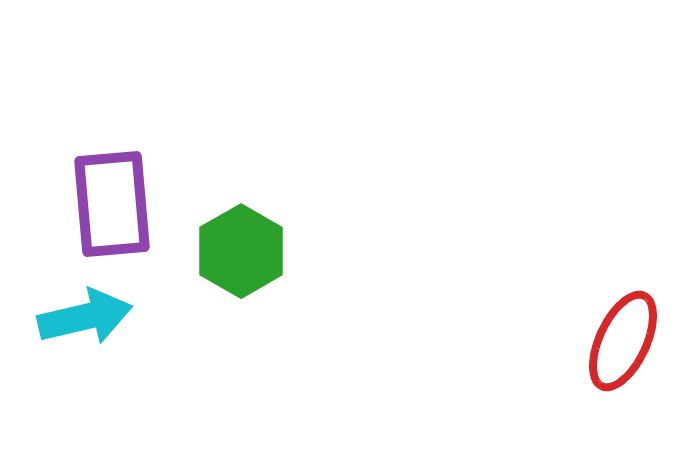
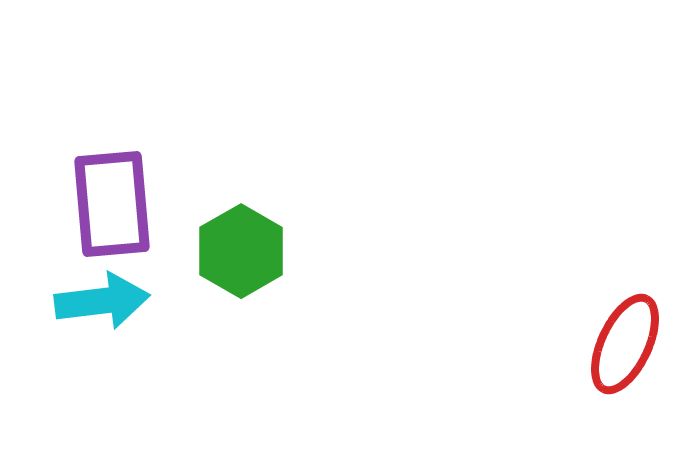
cyan arrow: moved 17 px right, 16 px up; rotated 6 degrees clockwise
red ellipse: moved 2 px right, 3 px down
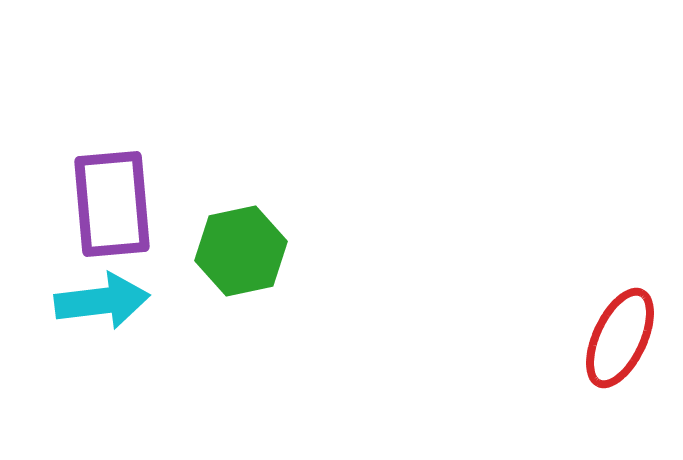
green hexagon: rotated 18 degrees clockwise
red ellipse: moved 5 px left, 6 px up
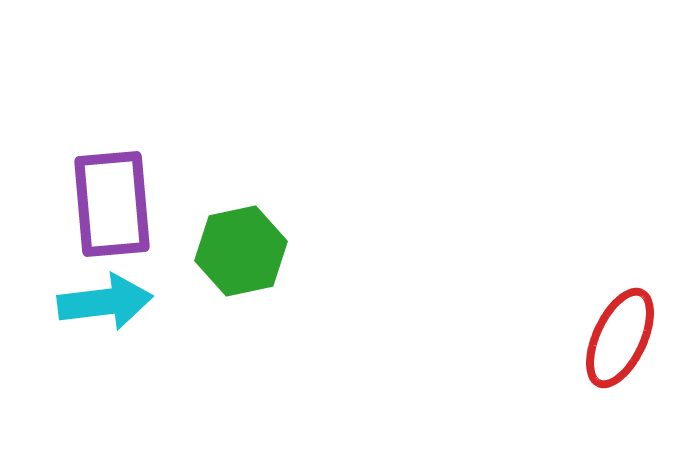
cyan arrow: moved 3 px right, 1 px down
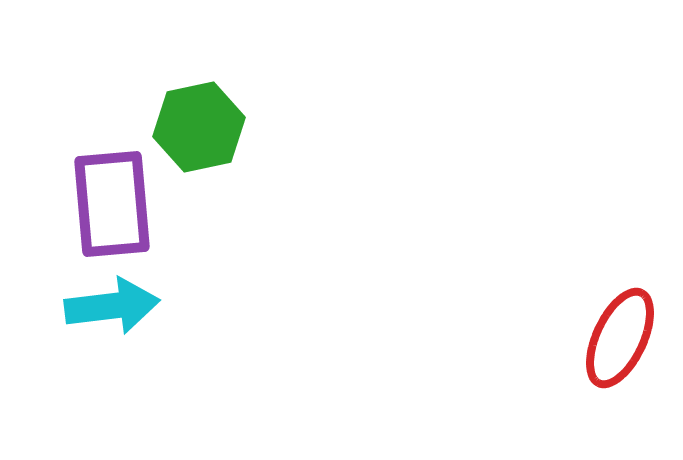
green hexagon: moved 42 px left, 124 px up
cyan arrow: moved 7 px right, 4 px down
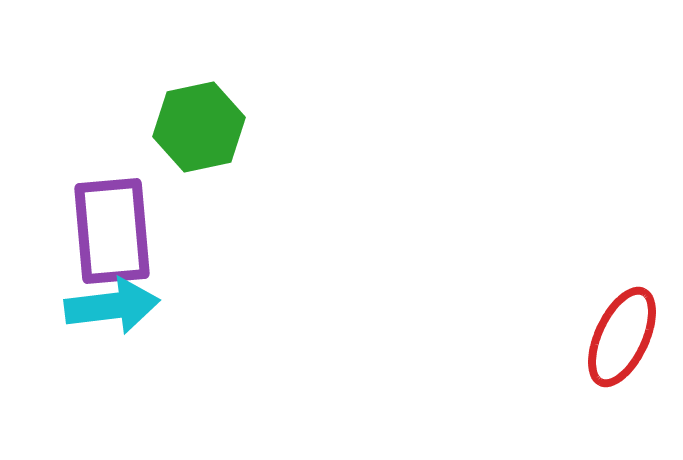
purple rectangle: moved 27 px down
red ellipse: moved 2 px right, 1 px up
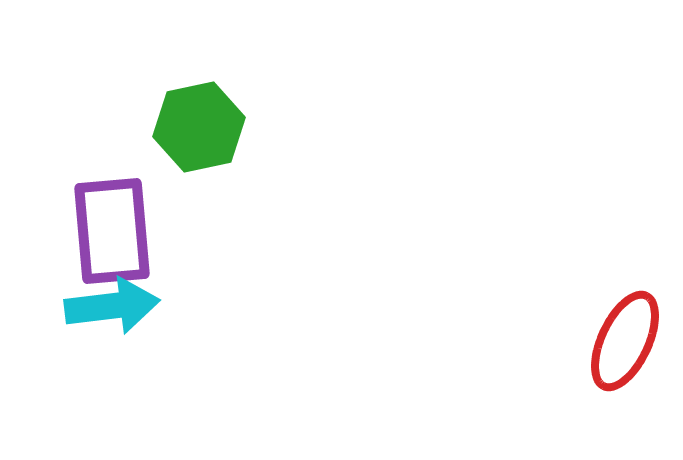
red ellipse: moved 3 px right, 4 px down
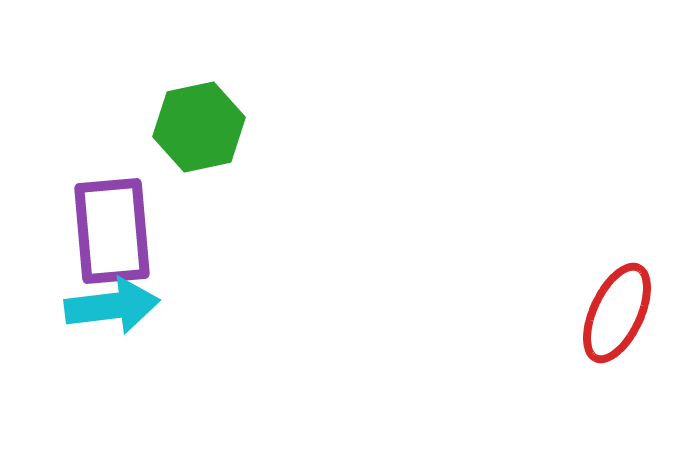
red ellipse: moved 8 px left, 28 px up
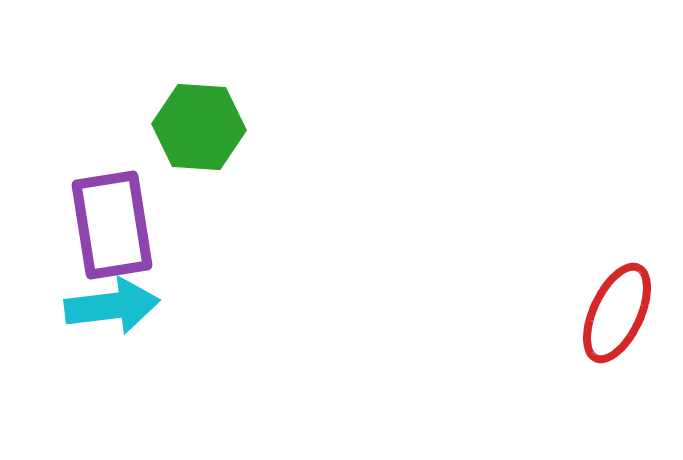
green hexagon: rotated 16 degrees clockwise
purple rectangle: moved 6 px up; rotated 4 degrees counterclockwise
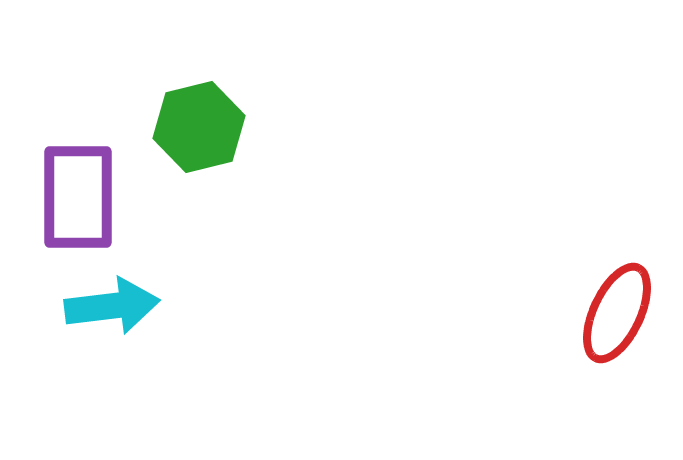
green hexagon: rotated 18 degrees counterclockwise
purple rectangle: moved 34 px left, 28 px up; rotated 9 degrees clockwise
